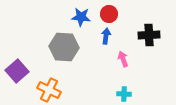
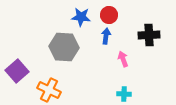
red circle: moved 1 px down
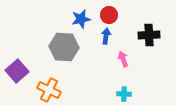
blue star: moved 2 px down; rotated 18 degrees counterclockwise
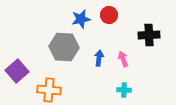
blue arrow: moved 7 px left, 22 px down
orange cross: rotated 20 degrees counterclockwise
cyan cross: moved 4 px up
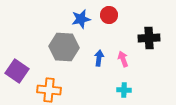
black cross: moved 3 px down
purple square: rotated 15 degrees counterclockwise
